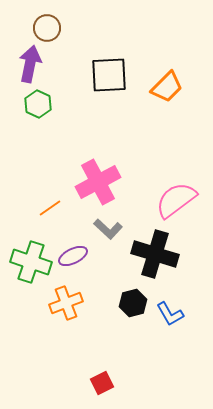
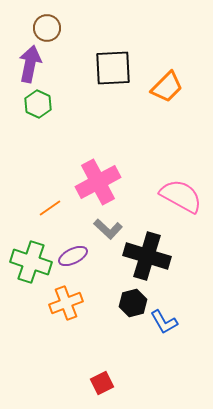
black square: moved 4 px right, 7 px up
pink semicircle: moved 5 px right, 4 px up; rotated 66 degrees clockwise
black cross: moved 8 px left, 2 px down
blue L-shape: moved 6 px left, 8 px down
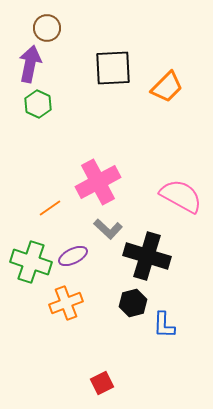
blue L-shape: moved 3 px down; rotated 32 degrees clockwise
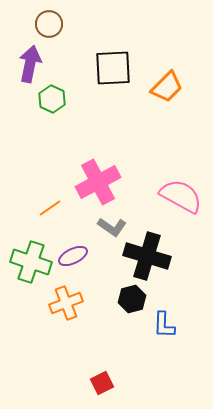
brown circle: moved 2 px right, 4 px up
green hexagon: moved 14 px right, 5 px up
gray L-shape: moved 4 px right, 2 px up; rotated 8 degrees counterclockwise
black hexagon: moved 1 px left, 4 px up
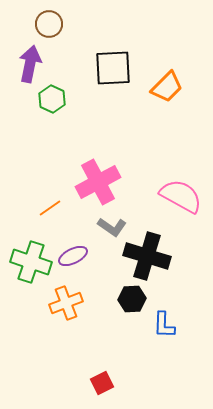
black hexagon: rotated 12 degrees clockwise
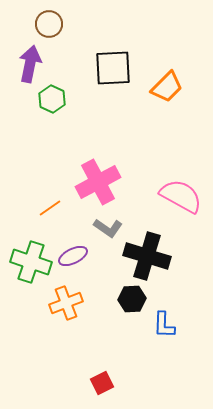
gray L-shape: moved 4 px left, 1 px down
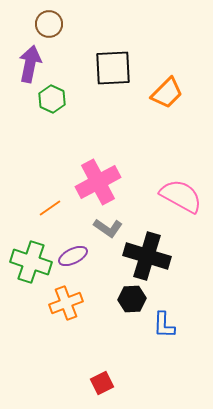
orange trapezoid: moved 6 px down
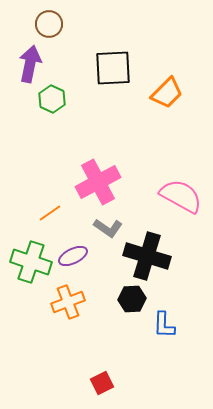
orange line: moved 5 px down
orange cross: moved 2 px right, 1 px up
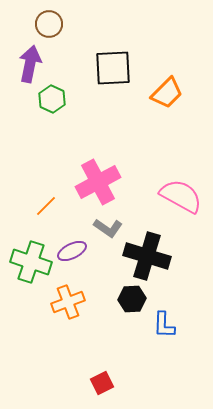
orange line: moved 4 px left, 7 px up; rotated 10 degrees counterclockwise
purple ellipse: moved 1 px left, 5 px up
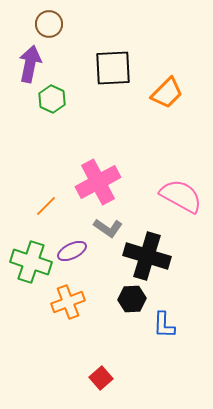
red square: moved 1 px left, 5 px up; rotated 15 degrees counterclockwise
